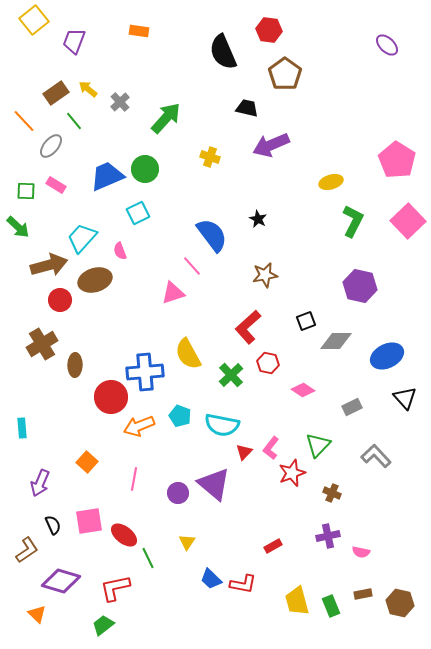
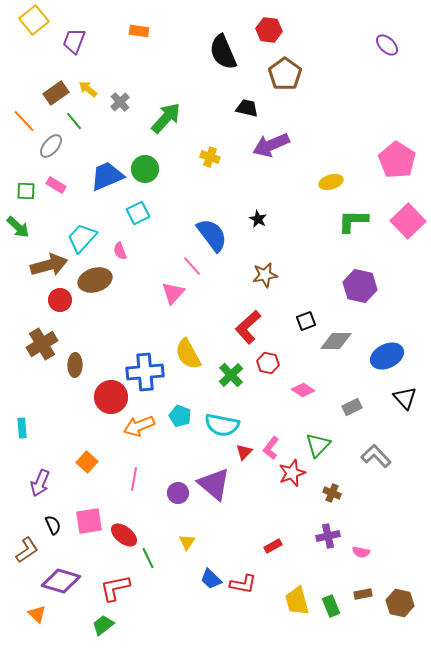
green L-shape at (353, 221): rotated 116 degrees counterclockwise
pink triangle at (173, 293): rotated 30 degrees counterclockwise
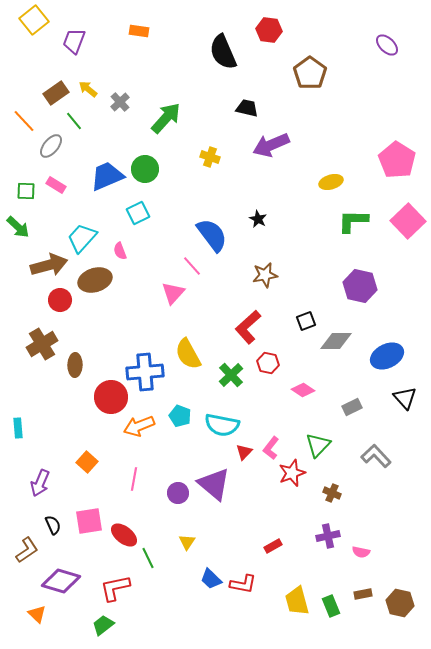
brown pentagon at (285, 74): moved 25 px right, 1 px up
cyan rectangle at (22, 428): moved 4 px left
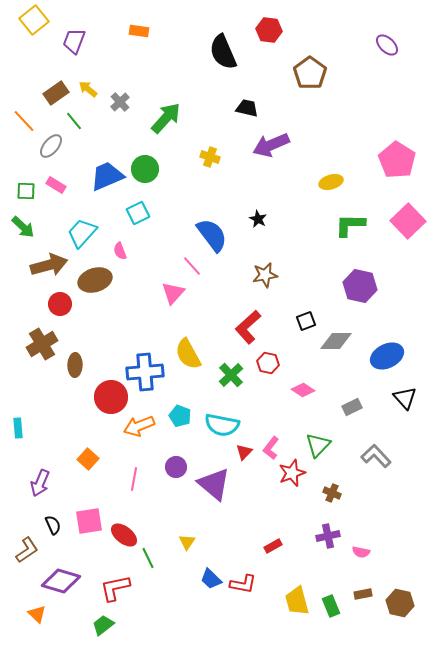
green L-shape at (353, 221): moved 3 px left, 4 px down
green arrow at (18, 227): moved 5 px right
cyan trapezoid at (82, 238): moved 5 px up
red circle at (60, 300): moved 4 px down
orange square at (87, 462): moved 1 px right, 3 px up
purple circle at (178, 493): moved 2 px left, 26 px up
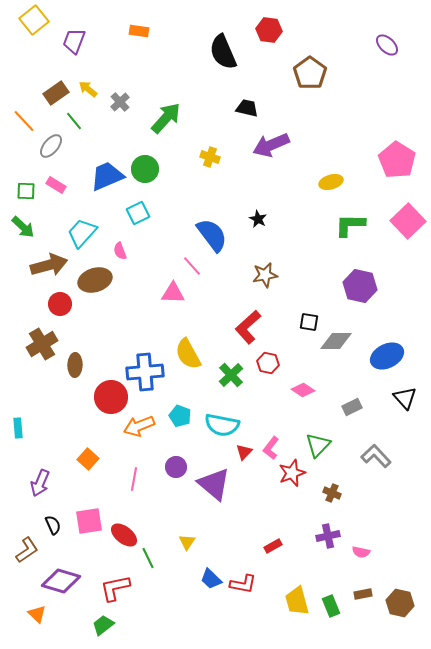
pink triangle at (173, 293): rotated 50 degrees clockwise
black square at (306, 321): moved 3 px right, 1 px down; rotated 30 degrees clockwise
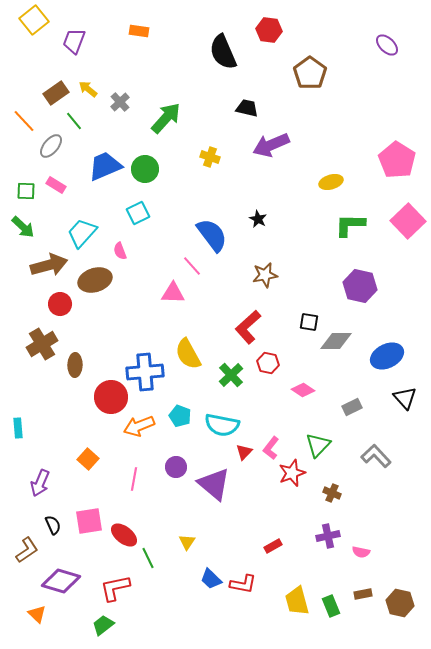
blue trapezoid at (107, 176): moved 2 px left, 10 px up
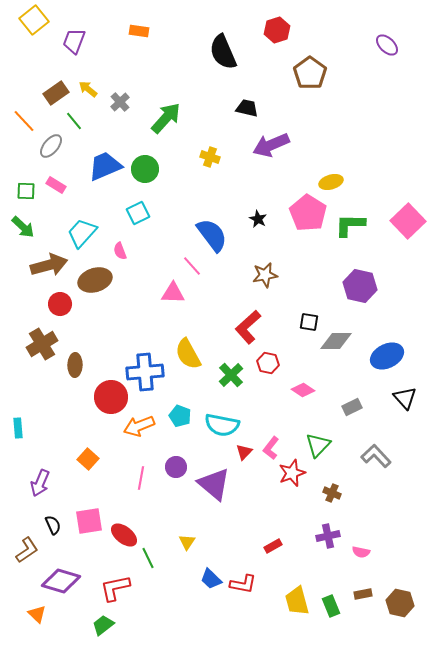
red hexagon at (269, 30): moved 8 px right; rotated 25 degrees counterclockwise
pink pentagon at (397, 160): moved 89 px left, 53 px down
pink line at (134, 479): moved 7 px right, 1 px up
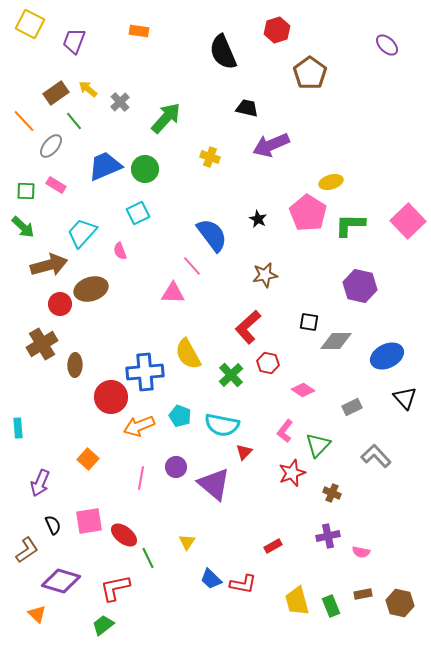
yellow square at (34, 20): moved 4 px left, 4 px down; rotated 24 degrees counterclockwise
brown ellipse at (95, 280): moved 4 px left, 9 px down
pink L-shape at (271, 448): moved 14 px right, 17 px up
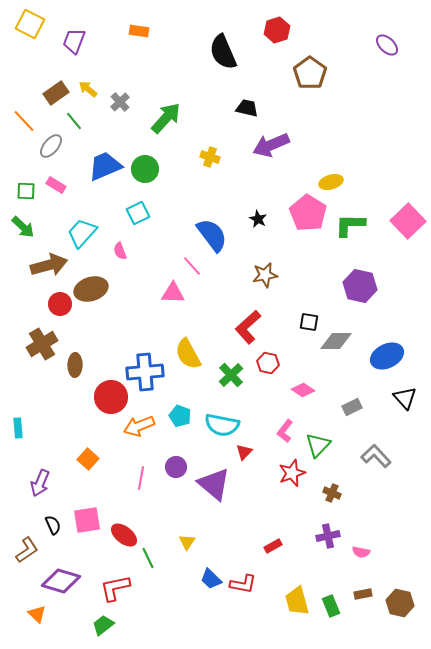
pink square at (89, 521): moved 2 px left, 1 px up
